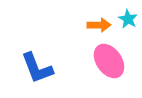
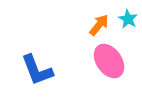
orange arrow: rotated 50 degrees counterclockwise
blue L-shape: moved 2 px down
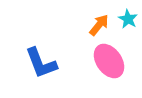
blue L-shape: moved 4 px right, 7 px up
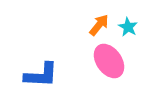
cyan star: moved 8 px down
blue L-shape: moved 12 px down; rotated 66 degrees counterclockwise
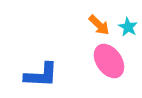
orange arrow: rotated 95 degrees clockwise
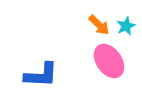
cyan star: moved 2 px left, 1 px up; rotated 18 degrees clockwise
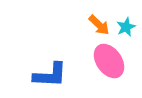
cyan star: moved 1 px down
blue L-shape: moved 9 px right
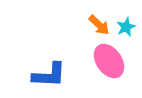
blue L-shape: moved 1 px left
